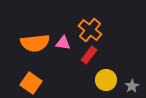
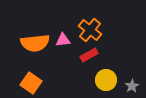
pink triangle: moved 3 px up; rotated 14 degrees counterclockwise
red rectangle: rotated 24 degrees clockwise
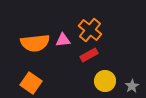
yellow circle: moved 1 px left, 1 px down
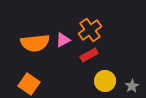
orange cross: rotated 15 degrees clockwise
pink triangle: rotated 21 degrees counterclockwise
orange square: moved 2 px left, 1 px down
